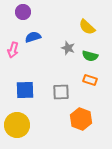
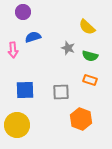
pink arrow: rotated 21 degrees counterclockwise
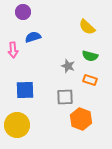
gray star: moved 18 px down
gray square: moved 4 px right, 5 px down
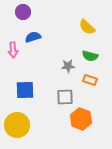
gray star: rotated 24 degrees counterclockwise
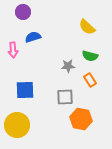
orange rectangle: rotated 40 degrees clockwise
orange hexagon: rotated 10 degrees counterclockwise
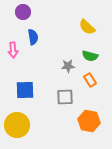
blue semicircle: rotated 98 degrees clockwise
orange hexagon: moved 8 px right, 2 px down
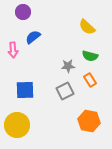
blue semicircle: rotated 119 degrees counterclockwise
gray square: moved 6 px up; rotated 24 degrees counterclockwise
